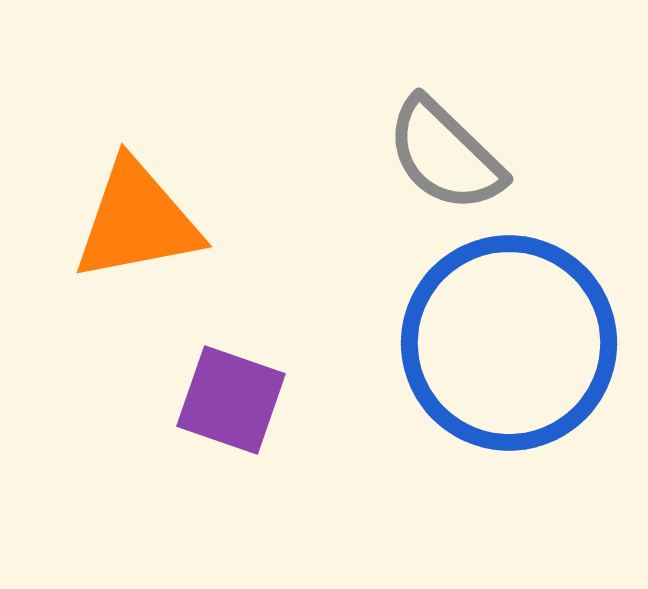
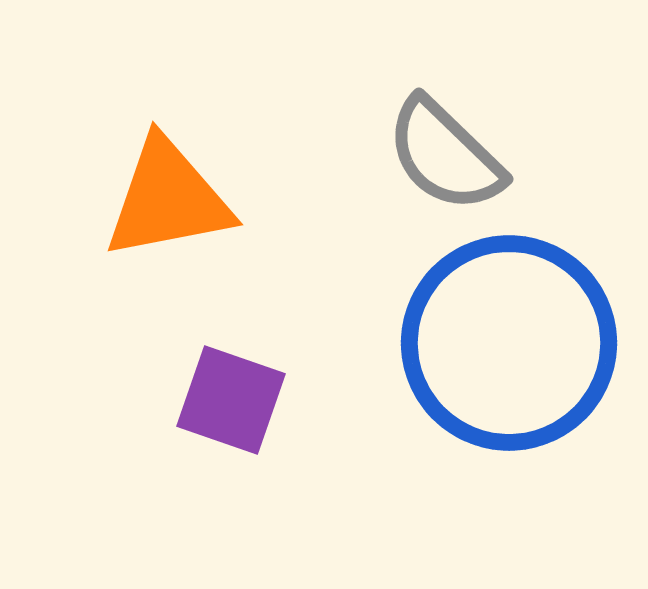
orange triangle: moved 31 px right, 22 px up
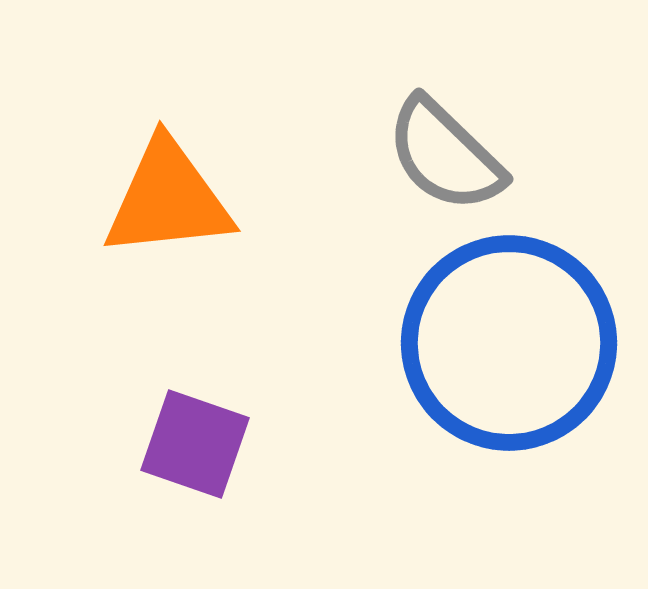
orange triangle: rotated 5 degrees clockwise
purple square: moved 36 px left, 44 px down
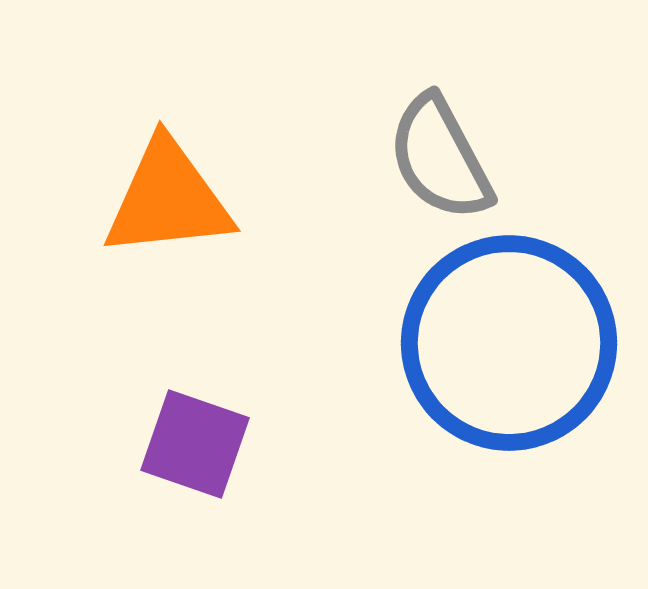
gray semicircle: moved 5 px left, 3 px down; rotated 18 degrees clockwise
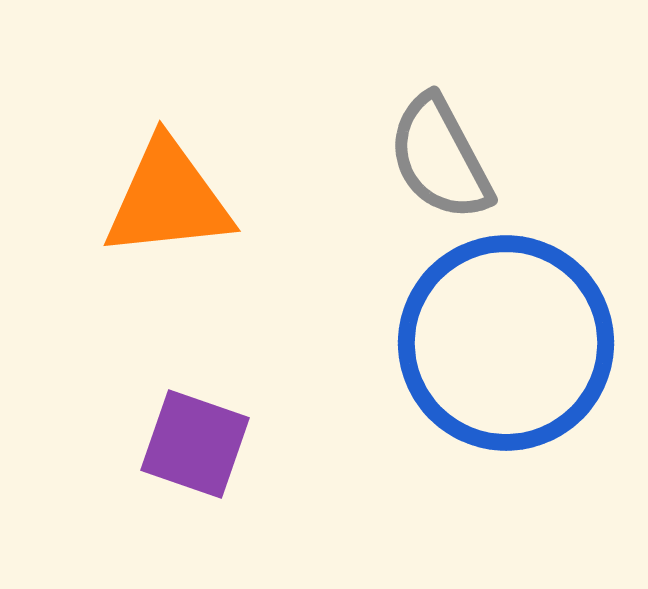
blue circle: moved 3 px left
